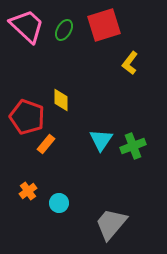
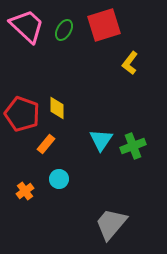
yellow diamond: moved 4 px left, 8 px down
red pentagon: moved 5 px left, 3 px up
orange cross: moved 3 px left
cyan circle: moved 24 px up
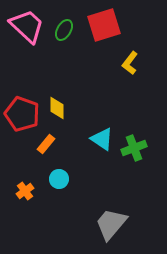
cyan triangle: moved 1 px right, 1 px up; rotated 30 degrees counterclockwise
green cross: moved 1 px right, 2 px down
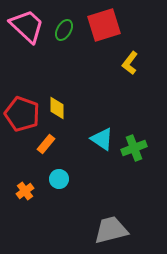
gray trapezoid: moved 6 px down; rotated 36 degrees clockwise
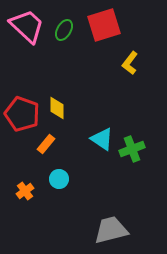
green cross: moved 2 px left, 1 px down
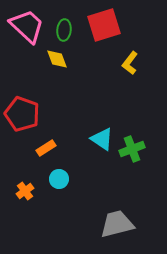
green ellipse: rotated 25 degrees counterclockwise
yellow diamond: moved 49 px up; rotated 20 degrees counterclockwise
orange rectangle: moved 4 px down; rotated 18 degrees clockwise
gray trapezoid: moved 6 px right, 6 px up
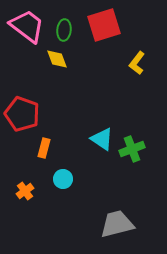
pink trapezoid: rotated 6 degrees counterclockwise
yellow L-shape: moved 7 px right
orange rectangle: moved 2 px left; rotated 42 degrees counterclockwise
cyan circle: moved 4 px right
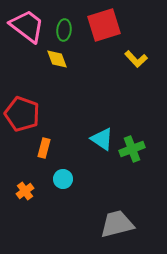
yellow L-shape: moved 1 px left, 4 px up; rotated 80 degrees counterclockwise
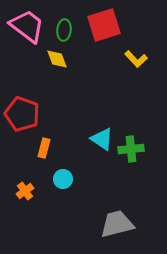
green cross: moved 1 px left; rotated 15 degrees clockwise
